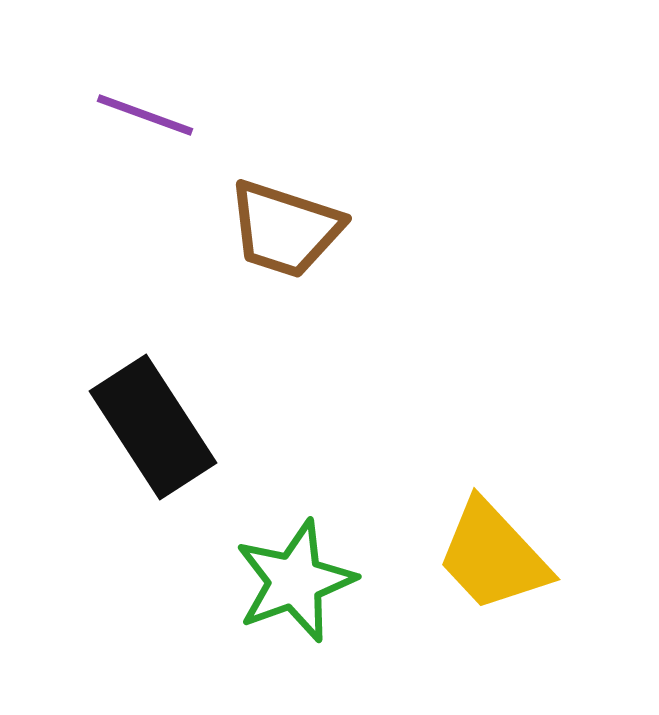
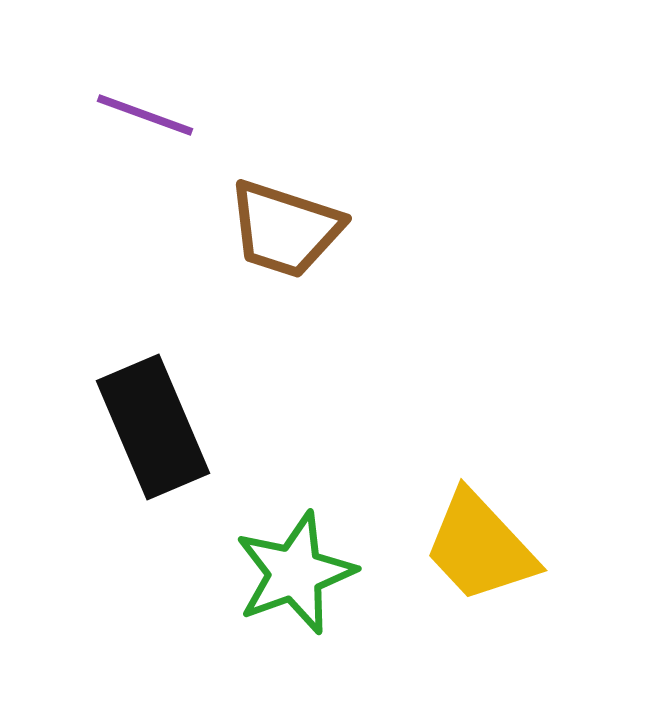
black rectangle: rotated 10 degrees clockwise
yellow trapezoid: moved 13 px left, 9 px up
green star: moved 8 px up
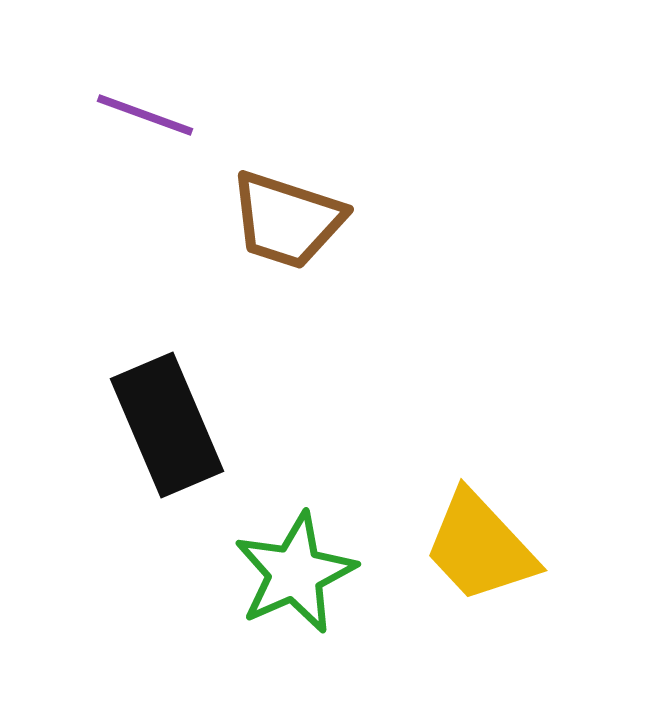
brown trapezoid: moved 2 px right, 9 px up
black rectangle: moved 14 px right, 2 px up
green star: rotated 4 degrees counterclockwise
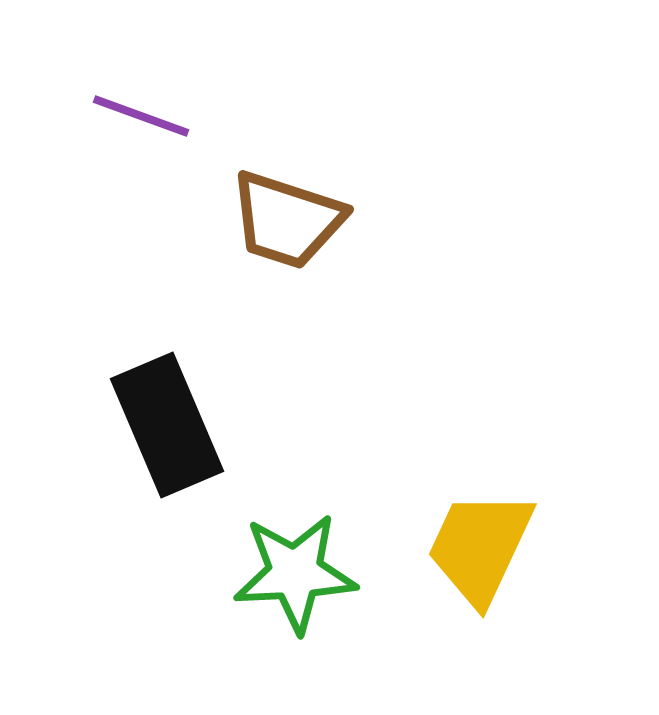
purple line: moved 4 px left, 1 px down
yellow trapezoid: rotated 68 degrees clockwise
green star: rotated 21 degrees clockwise
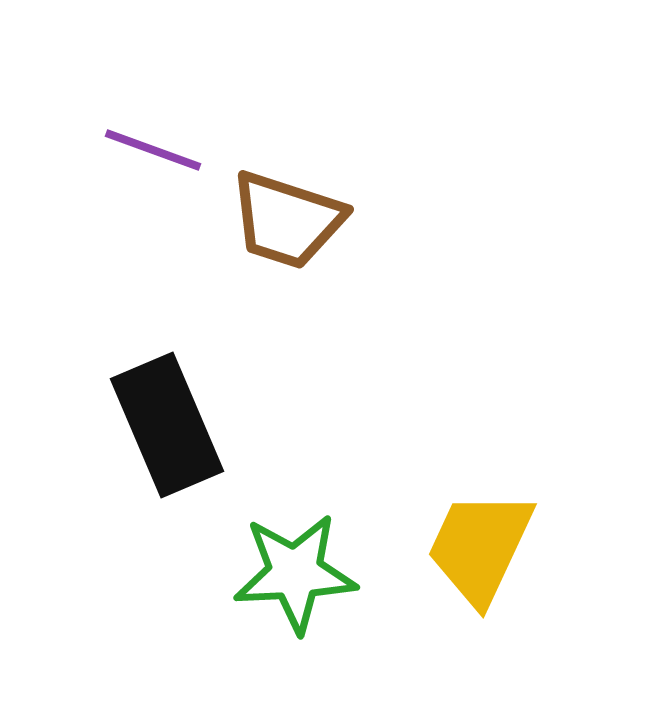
purple line: moved 12 px right, 34 px down
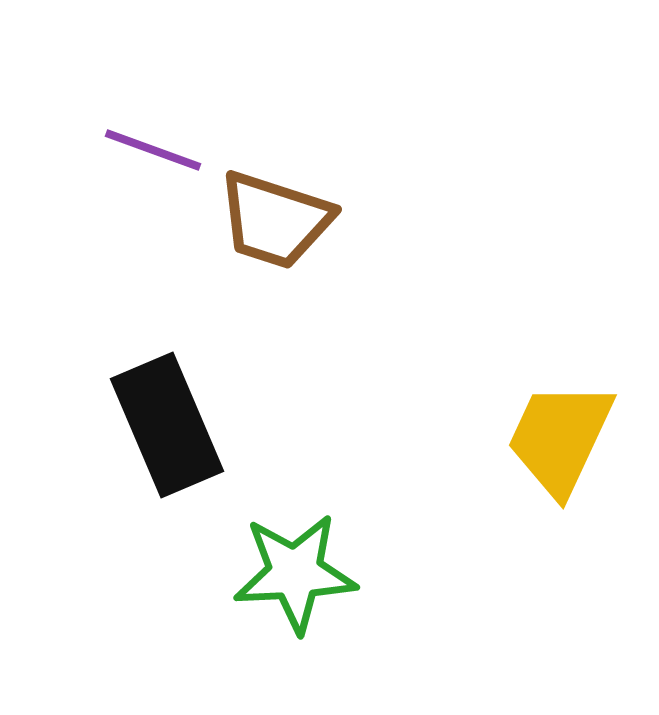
brown trapezoid: moved 12 px left
yellow trapezoid: moved 80 px right, 109 px up
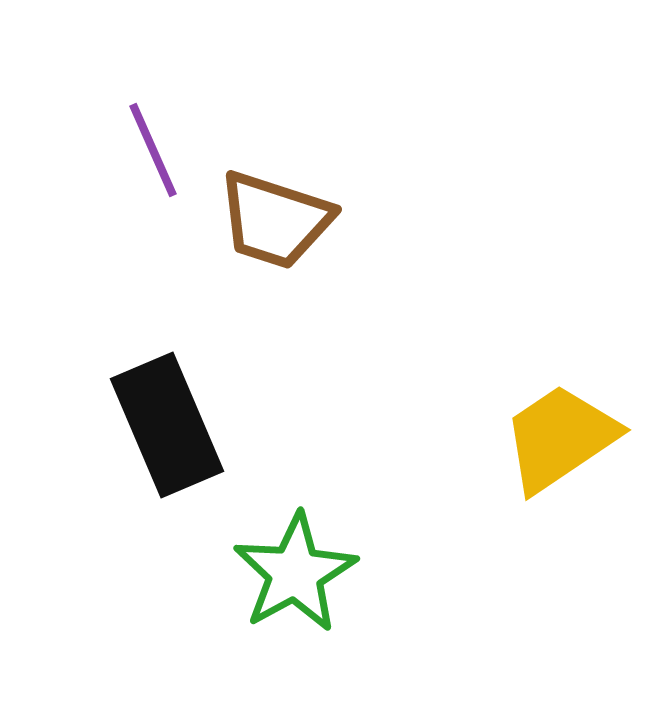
purple line: rotated 46 degrees clockwise
yellow trapezoid: rotated 31 degrees clockwise
green star: rotated 26 degrees counterclockwise
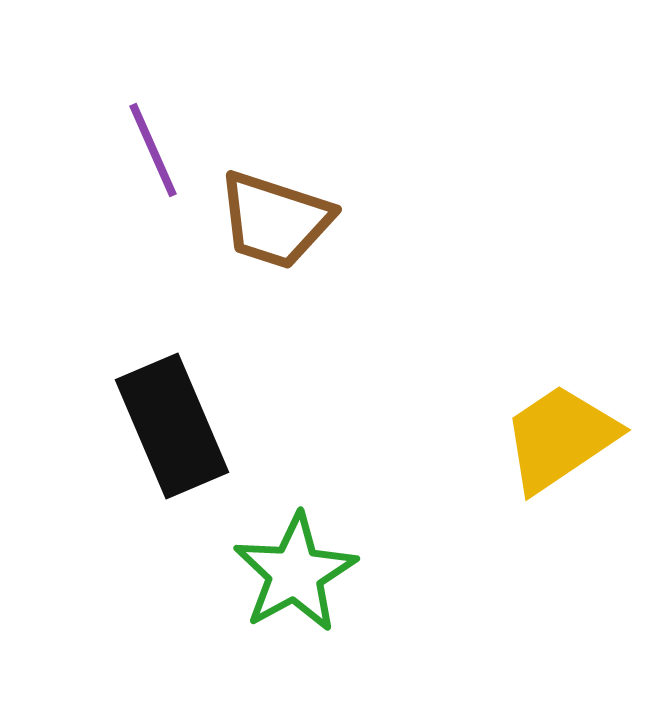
black rectangle: moved 5 px right, 1 px down
